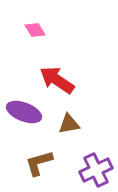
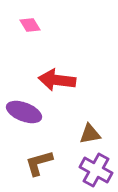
pink diamond: moved 5 px left, 5 px up
red arrow: rotated 27 degrees counterclockwise
brown triangle: moved 21 px right, 10 px down
purple cross: rotated 36 degrees counterclockwise
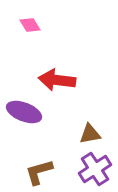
brown L-shape: moved 9 px down
purple cross: moved 1 px left, 1 px up; rotated 28 degrees clockwise
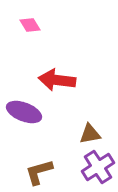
purple cross: moved 3 px right, 2 px up
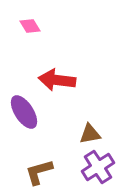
pink diamond: moved 1 px down
purple ellipse: rotated 36 degrees clockwise
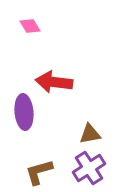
red arrow: moved 3 px left, 2 px down
purple ellipse: rotated 28 degrees clockwise
purple cross: moved 9 px left, 1 px down
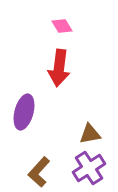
pink diamond: moved 32 px right
red arrow: moved 5 px right, 14 px up; rotated 90 degrees counterclockwise
purple ellipse: rotated 20 degrees clockwise
brown L-shape: rotated 32 degrees counterclockwise
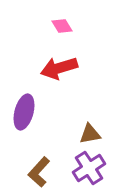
red arrow: rotated 66 degrees clockwise
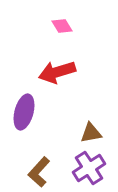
red arrow: moved 2 px left, 4 px down
brown triangle: moved 1 px right, 1 px up
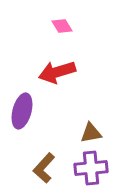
purple ellipse: moved 2 px left, 1 px up
purple cross: moved 2 px right; rotated 28 degrees clockwise
brown L-shape: moved 5 px right, 4 px up
